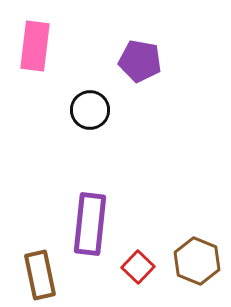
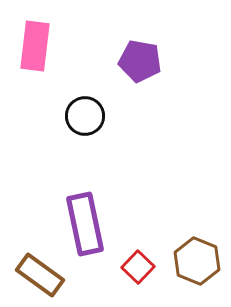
black circle: moved 5 px left, 6 px down
purple rectangle: moved 5 px left; rotated 18 degrees counterclockwise
brown rectangle: rotated 42 degrees counterclockwise
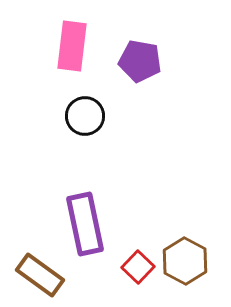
pink rectangle: moved 37 px right
brown hexagon: moved 12 px left; rotated 6 degrees clockwise
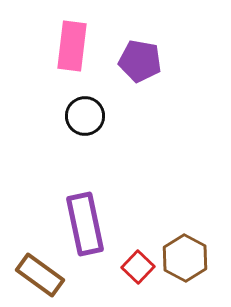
brown hexagon: moved 3 px up
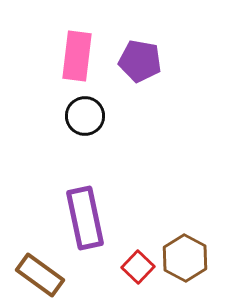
pink rectangle: moved 5 px right, 10 px down
purple rectangle: moved 6 px up
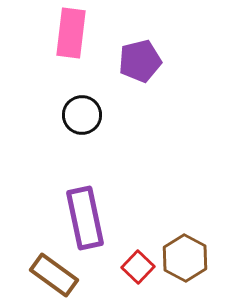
pink rectangle: moved 6 px left, 23 px up
purple pentagon: rotated 24 degrees counterclockwise
black circle: moved 3 px left, 1 px up
brown rectangle: moved 14 px right
